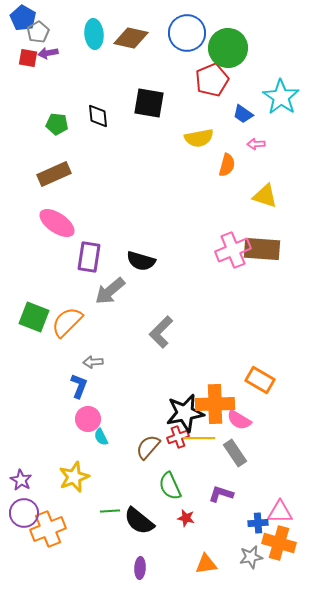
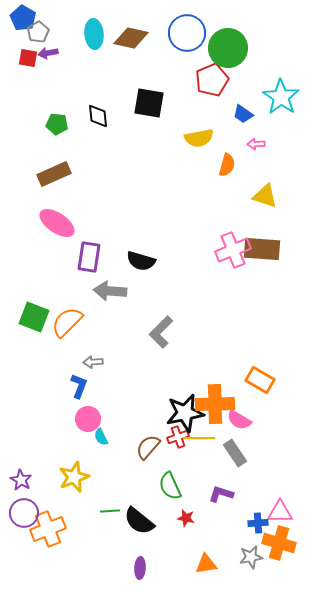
gray arrow at (110, 291): rotated 44 degrees clockwise
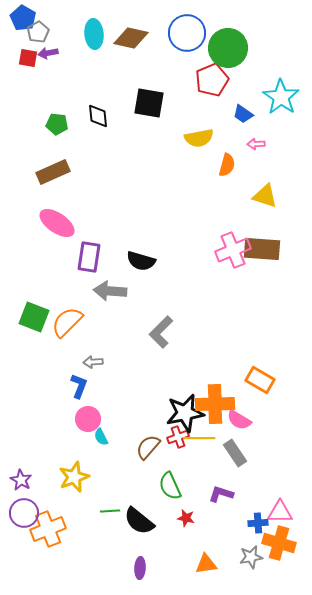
brown rectangle at (54, 174): moved 1 px left, 2 px up
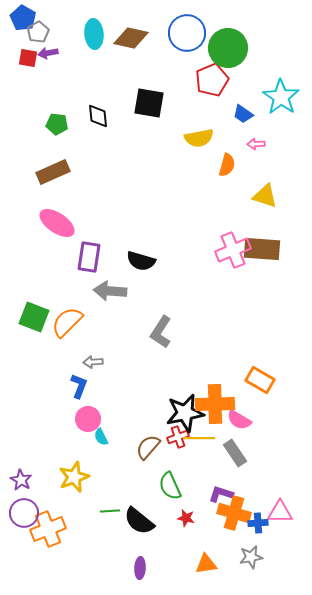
gray L-shape at (161, 332): rotated 12 degrees counterclockwise
orange cross at (279, 543): moved 45 px left, 30 px up
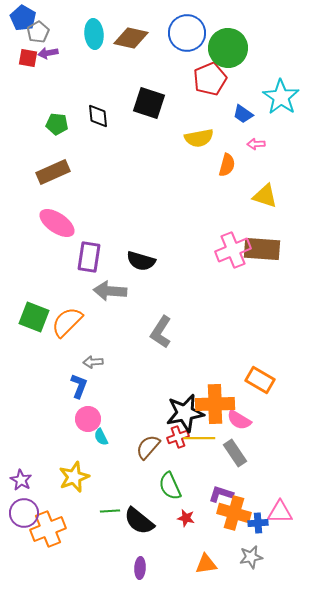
red pentagon at (212, 80): moved 2 px left, 1 px up
black square at (149, 103): rotated 8 degrees clockwise
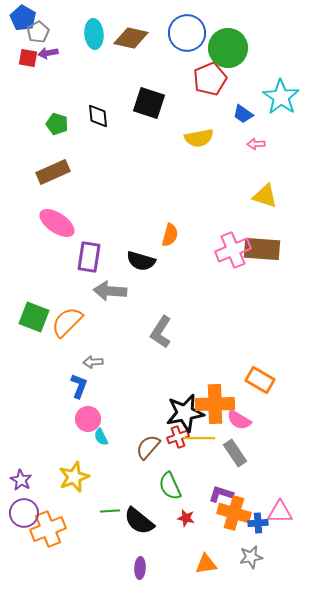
green pentagon at (57, 124): rotated 10 degrees clockwise
orange semicircle at (227, 165): moved 57 px left, 70 px down
